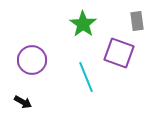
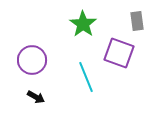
black arrow: moved 13 px right, 5 px up
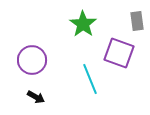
cyan line: moved 4 px right, 2 px down
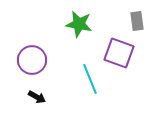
green star: moved 4 px left; rotated 24 degrees counterclockwise
black arrow: moved 1 px right
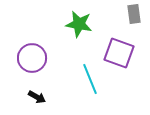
gray rectangle: moved 3 px left, 7 px up
purple circle: moved 2 px up
